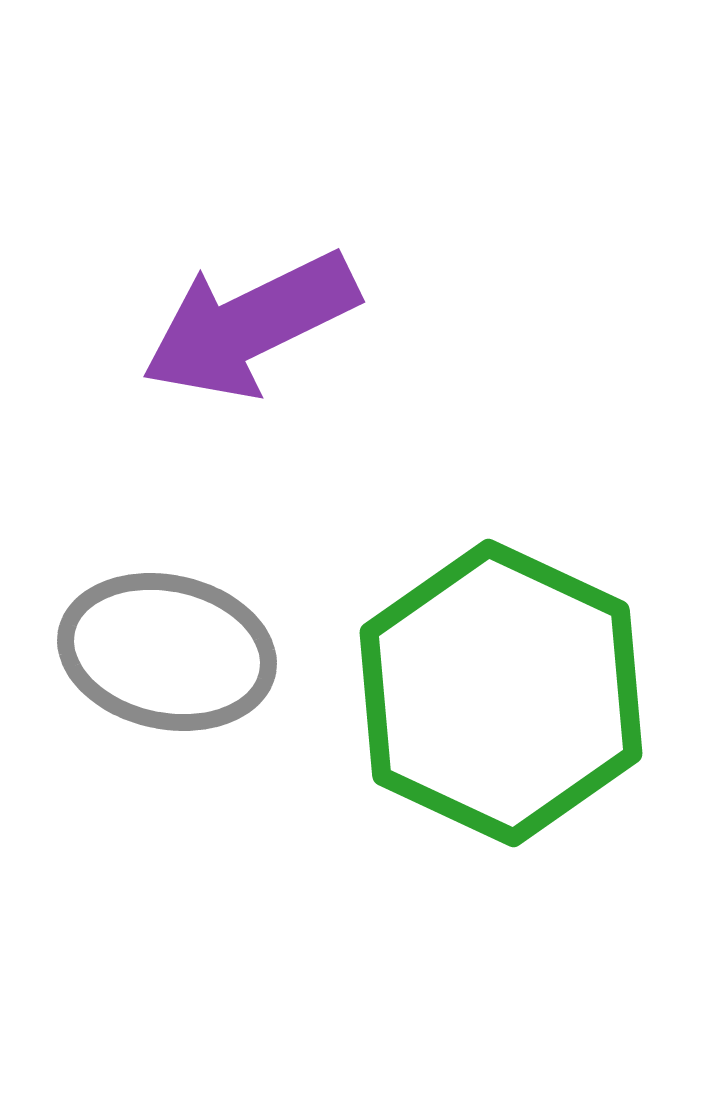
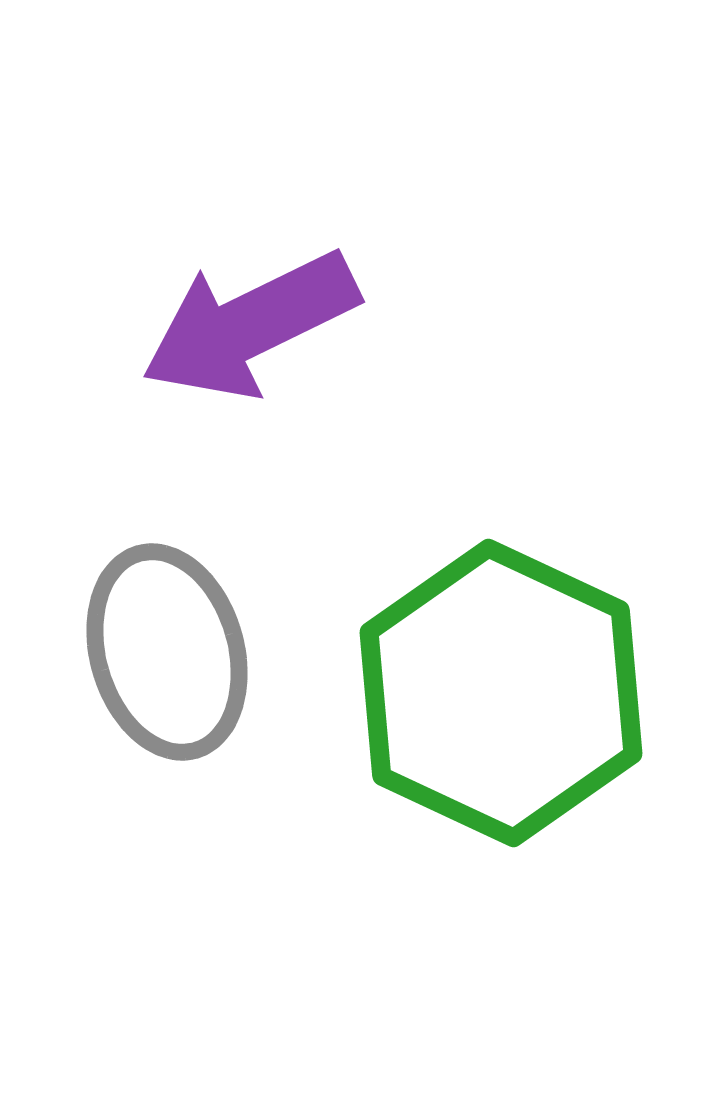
gray ellipse: rotated 62 degrees clockwise
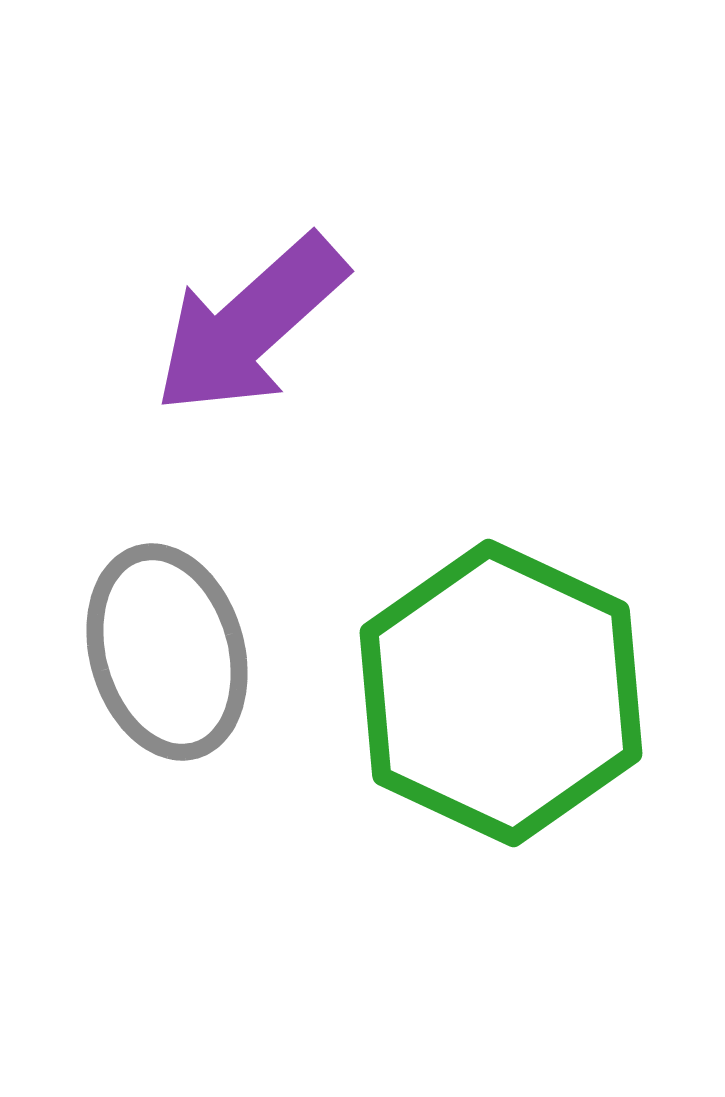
purple arrow: rotated 16 degrees counterclockwise
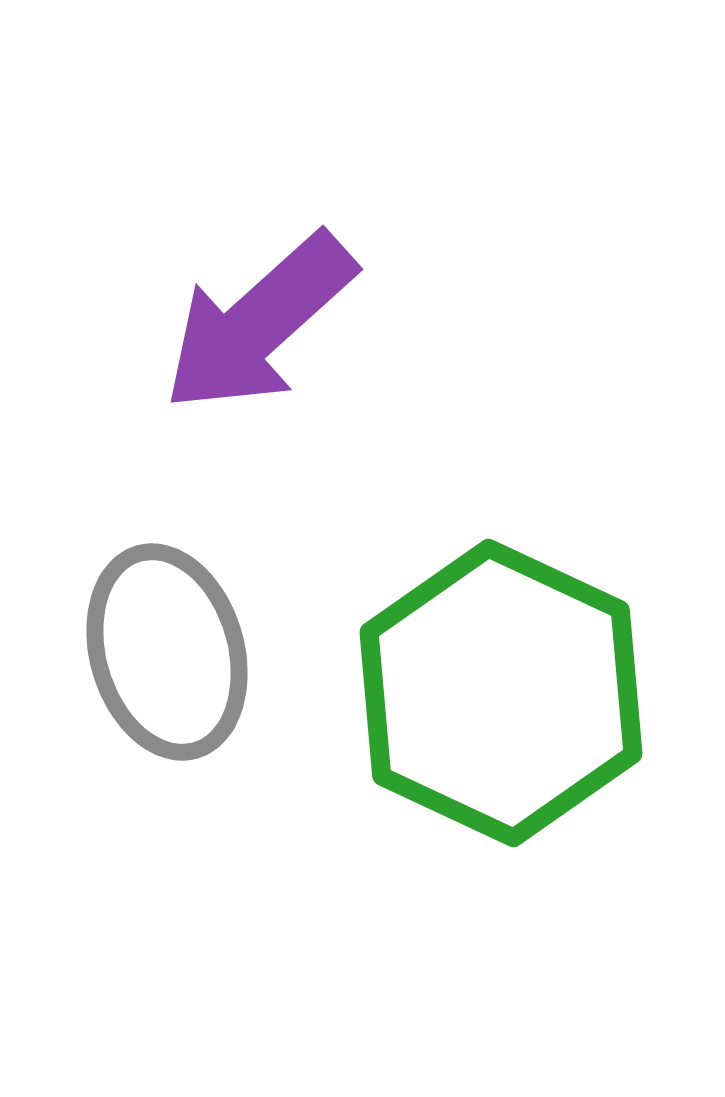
purple arrow: moved 9 px right, 2 px up
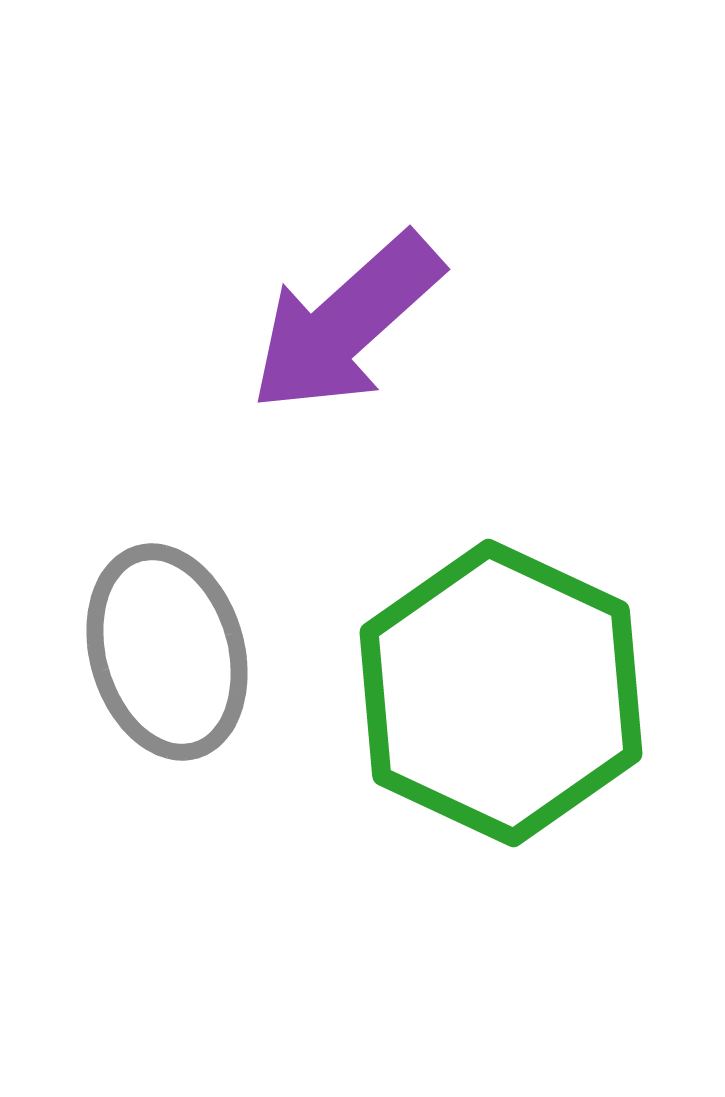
purple arrow: moved 87 px right
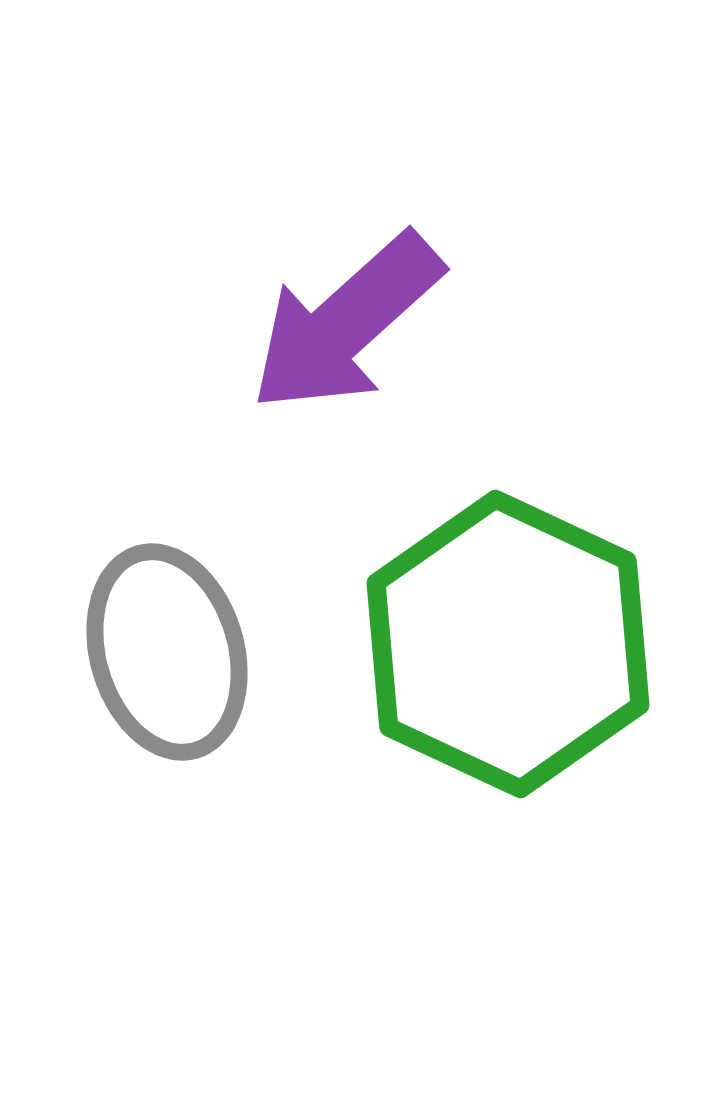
green hexagon: moved 7 px right, 49 px up
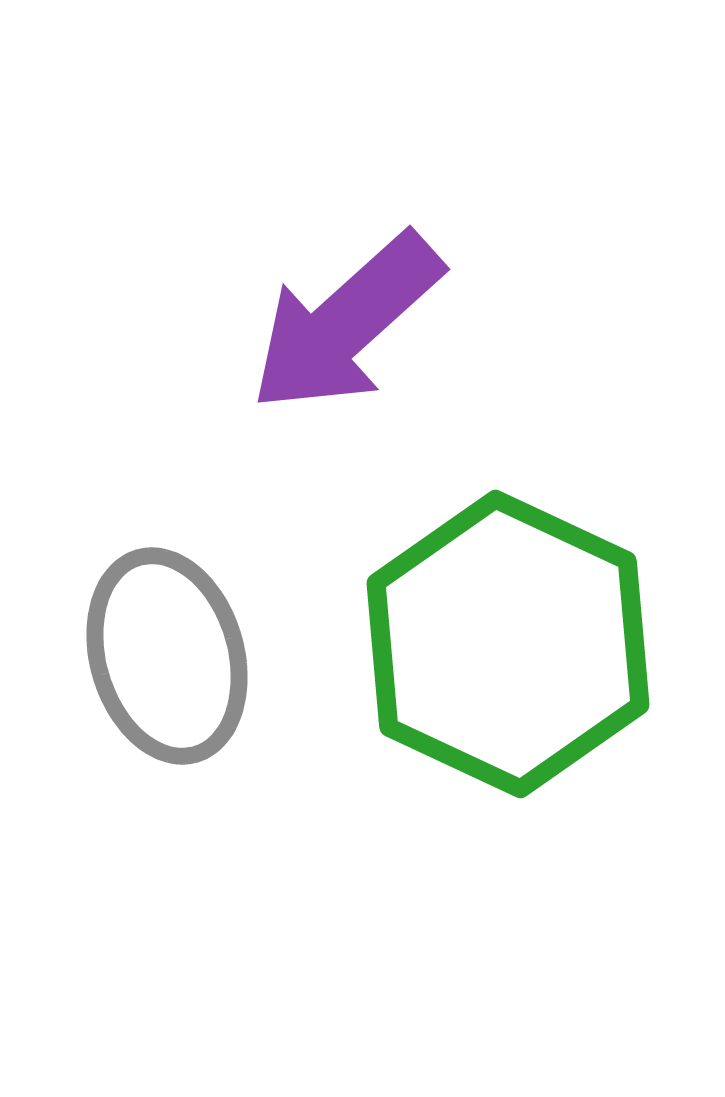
gray ellipse: moved 4 px down
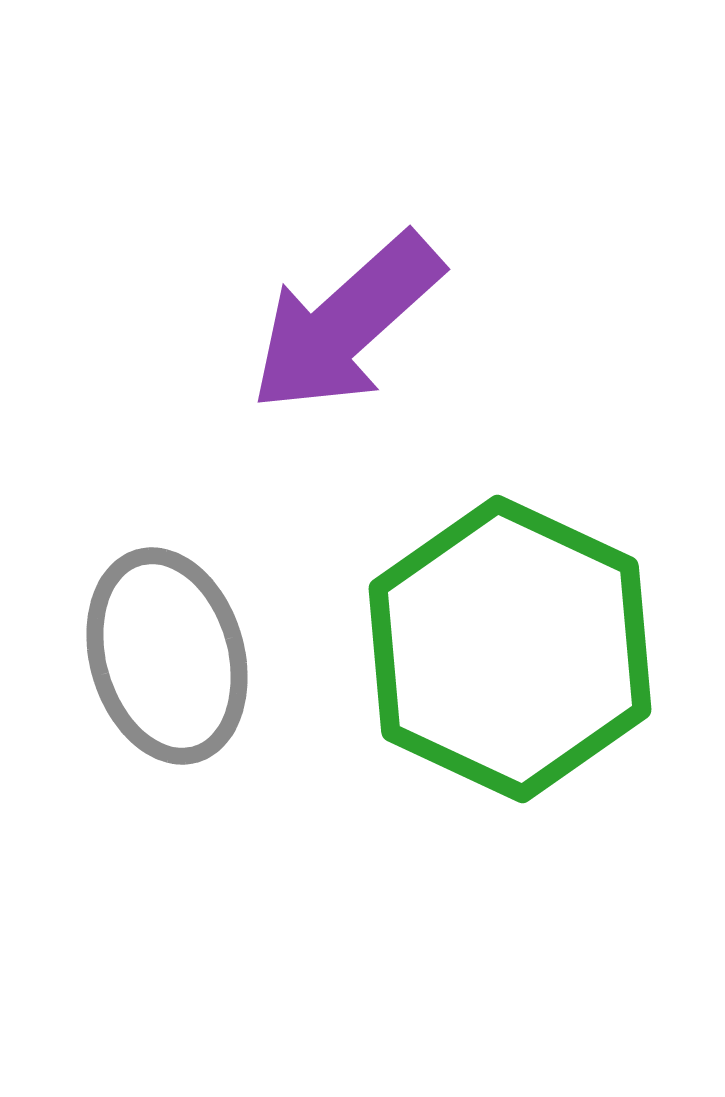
green hexagon: moved 2 px right, 5 px down
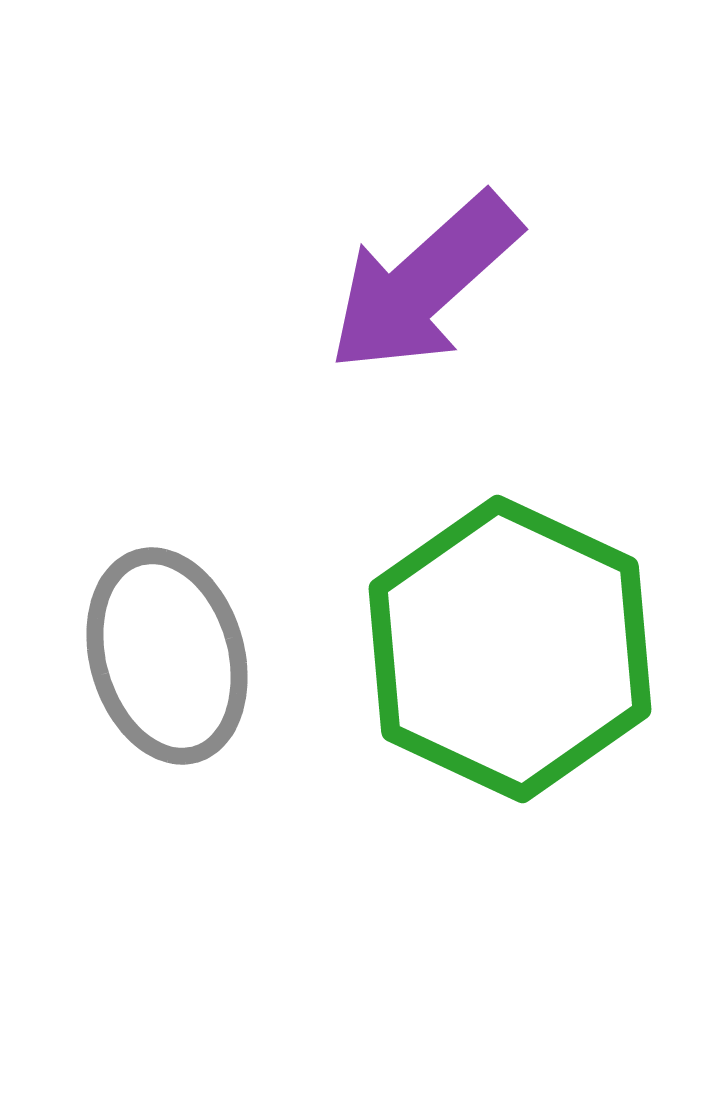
purple arrow: moved 78 px right, 40 px up
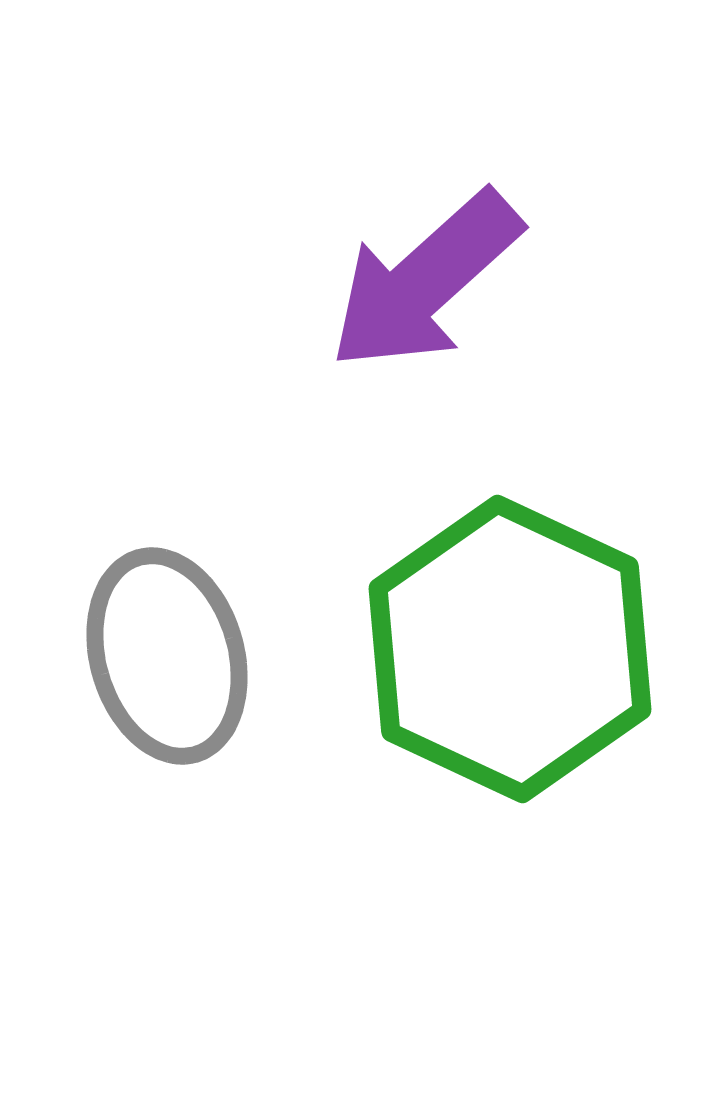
purple arrow: moved 1 px right, 2 px up
